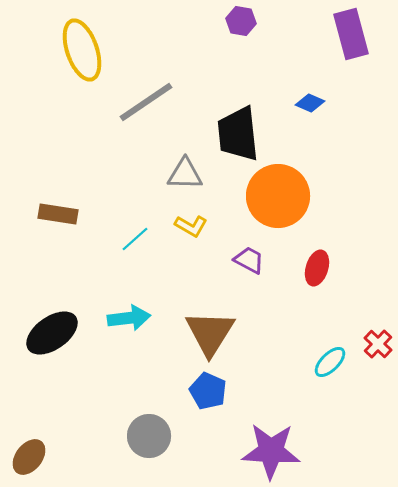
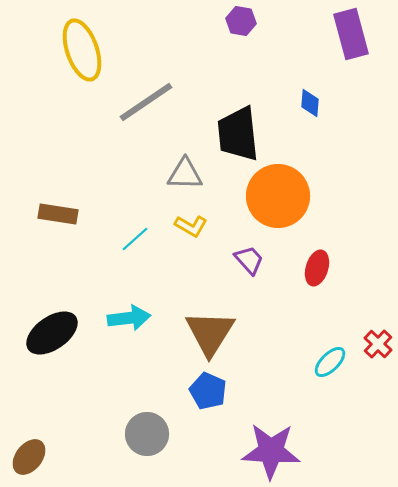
blue diamond: rotated 72 degrees clockwise
purple trapezoid: rotated 20 degrees clockwise
gray circle: moved 2 px left, 2 px up
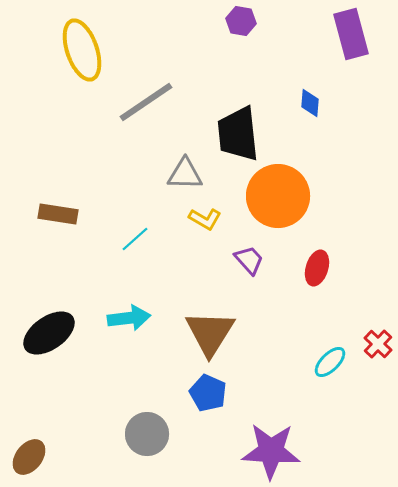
yellow L-shape: moved 14 px right, 7 px up
black ellipse: moved 3 px left
blue pentagon: moved 2 px down
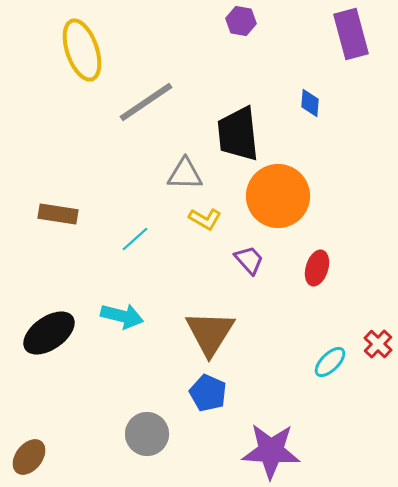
cyan arrow: moved 7 px left, 2 px up; rotated 21 degrees clockwise
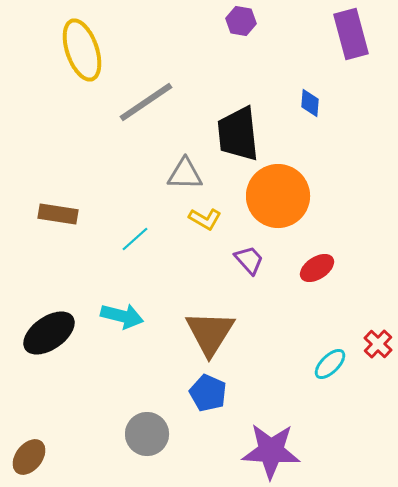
red ellipse: rotated 40 degrees clockwise
cyan ellipse: moved 2 px down
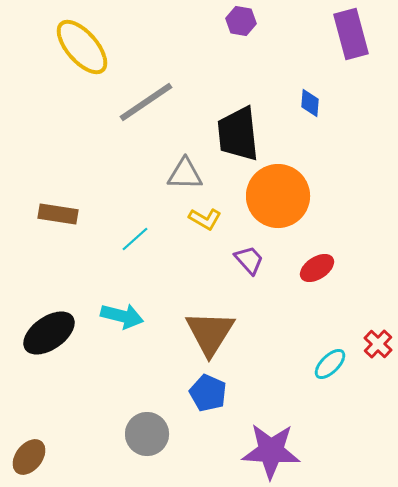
yellow ellipse: moved 3 px up; rotated 22 degrees counterclockwise
